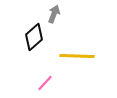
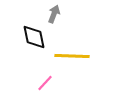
black diamond: rotated 60 degrees counterclockwise
yellow line: moved 5 px left
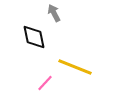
gray arrow: moved 1 px up; rotated 48 degrees counterclockwise
yellow line: moved 3 px right, 11 px down; rotated 20 degrees clockwise
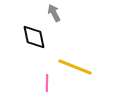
pink line: moved 2 px right; rotated 42 degrees counterclockwise
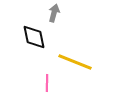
gray arrow: rotated 42 degrees clockwise
yellow line: moved 5 px up
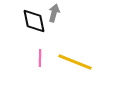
black diamond: moved 16 px up
pink line: moved 7 px left, 25 px up
